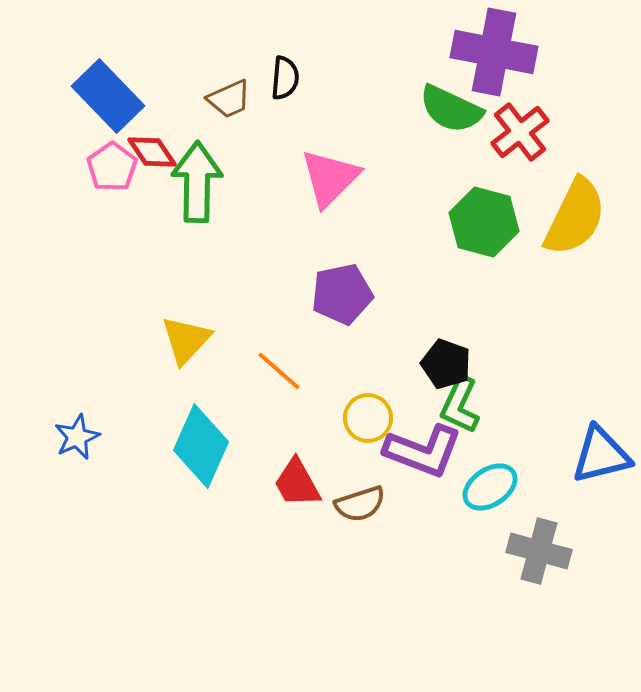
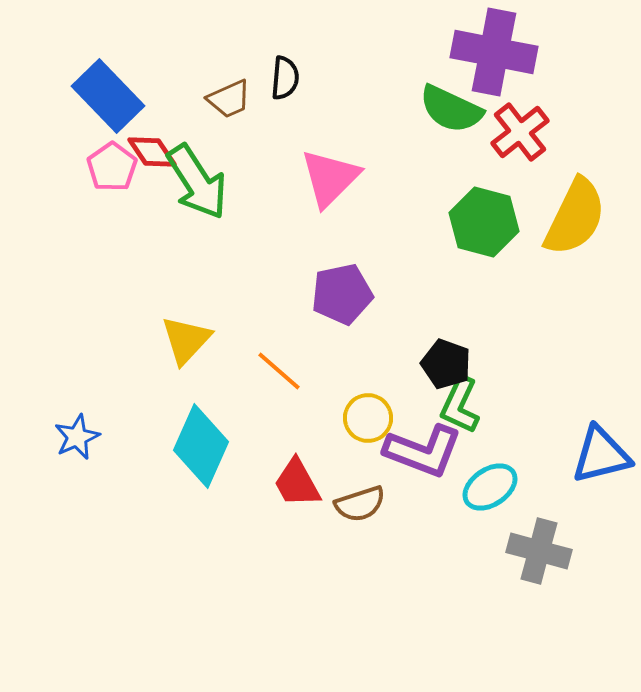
green arrow: rotated 146 degrees clockwise
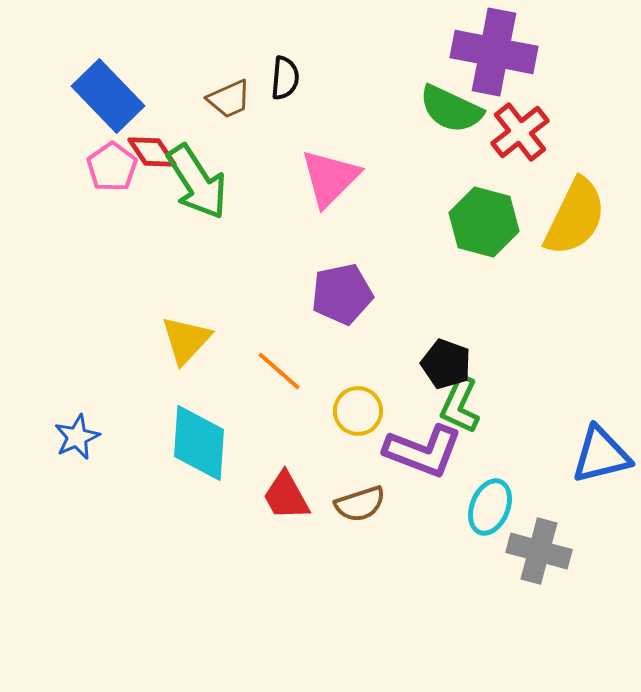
yellow circle: moved 10 px left, 7 px up
cyan diamond: moved 2 px left, 3 px up; rotated 20 degrees counterclockwise
red trapezoid: moved 11 px left, 13 px down
cyan ellipse: moved 20 px down; rotated 34 degrees counterclockwise
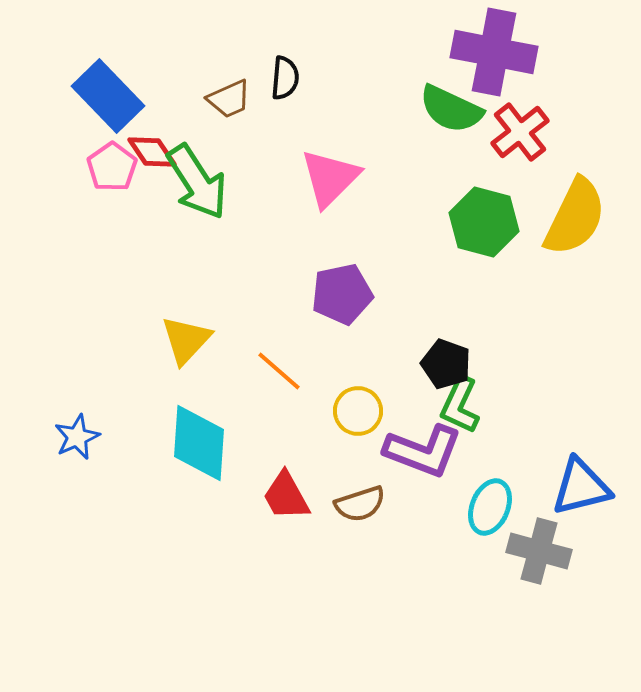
blue triangle: moved 20 px left, 32 px down
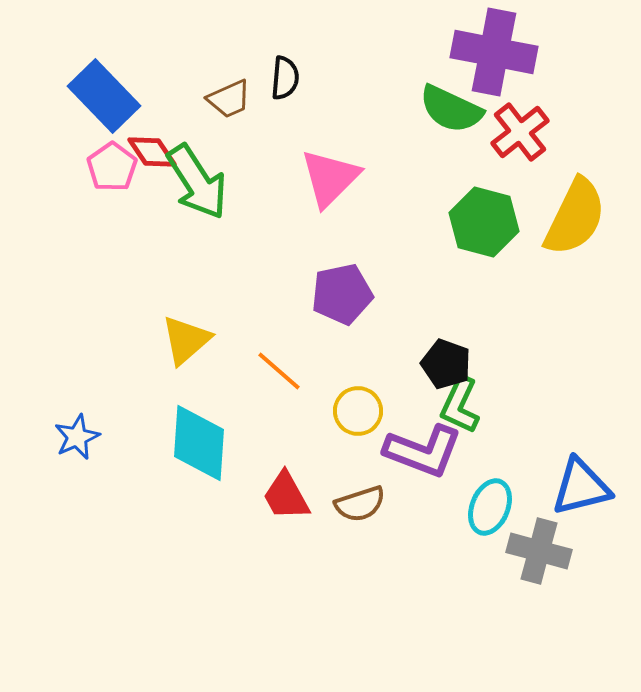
blue rectangle: moved 4 px left
yellow triangle: rotated 6 degrees clockwise
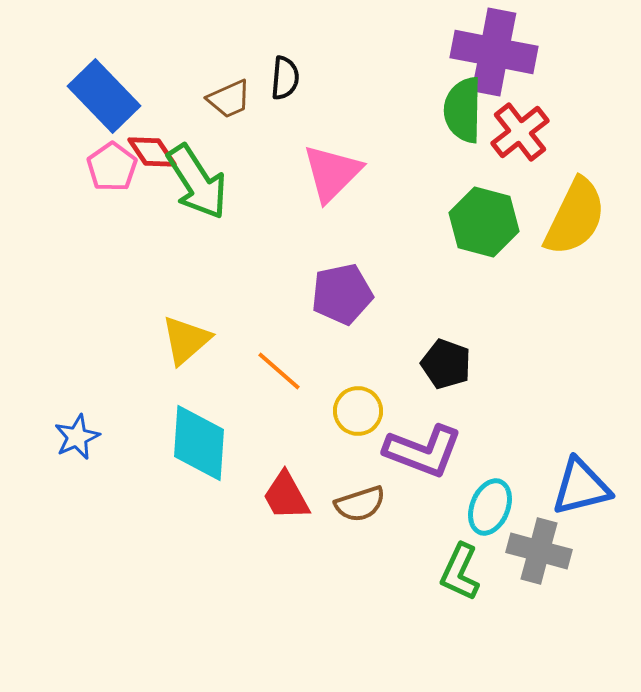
green semicircle: moved 12 px right, 1 px down; rotated 66 degrees clockwise
pink triangle: moved 2 px right, 5 px up
green L-shape: moved 167 px down
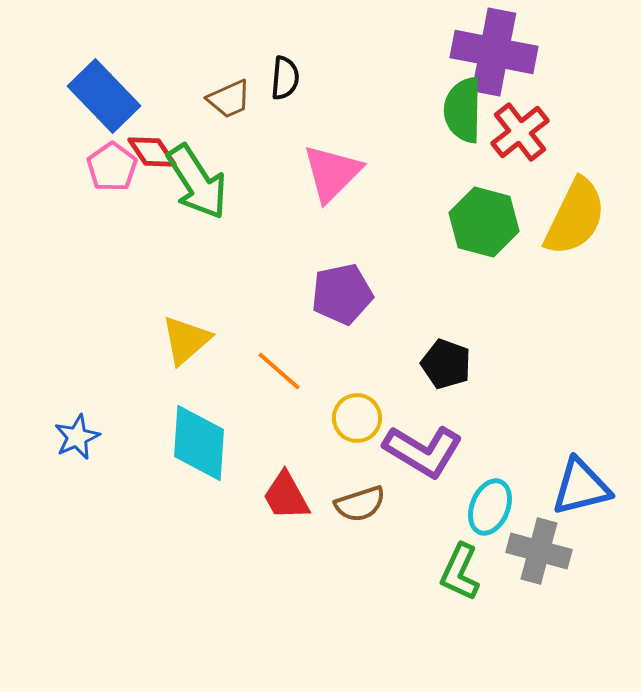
yellow circle: moved 1 px left, 7 px down
purple L-shape: rotated 10 degrees clockwise
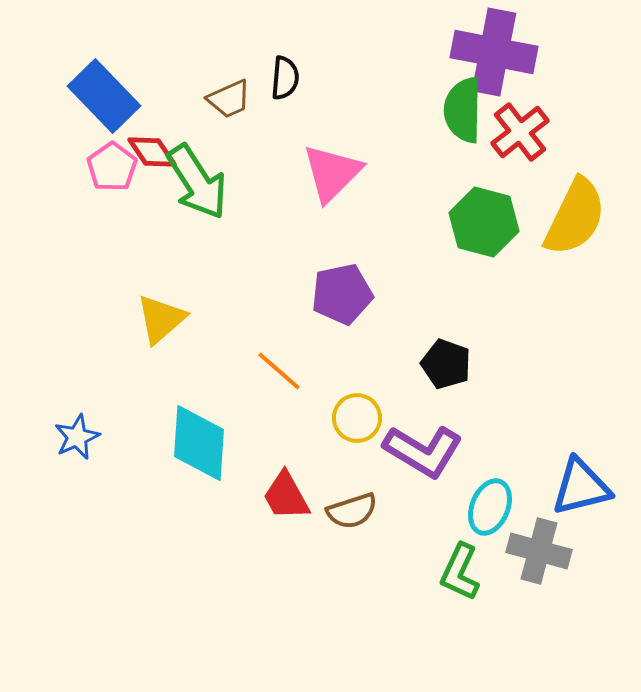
yellow triangle: moved 25 px left, 21 px up
brown semicircle: moved 8 px left, 7 px down
